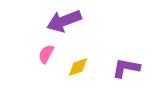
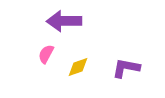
purple arrow: rotated 20 degrees clockwise
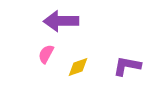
purple arrow: moved 3 px left
purple L-shape: moved 1 px right, 2 px up
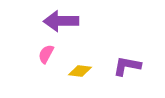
yellow diamond: moved 2 px right, 4 px down; rotated 25 degrees clockwise
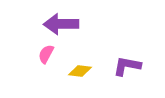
purple arrow: moved 3 px down
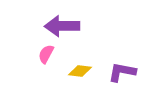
purple arrow: moved 1 px right, 2 px down
purple L-shape: moved 5 px left, 6 px down
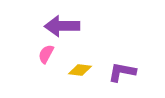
yellow diamond: moved 1 px up
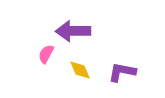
purple arrow: moved 11 px right, 5 px down
yellow diamond: rotated 60 degrees clockwise
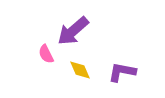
purple arrow: rotated 40 degrees counterclockwise
pink semicircle: rotated 54 degrees counterclockwise
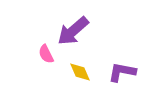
yellow diamond: moved 2 px down
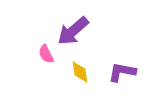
yellow diamond: rotated 15 degrees clockwise
